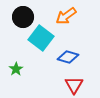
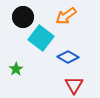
blue diamond: rotated 15 degrees clockwise
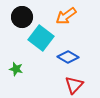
black circle: moved 1 px left
green star: rotated 24 degrees counterclockwise
red triangle: rotated 12 degrees clockwise
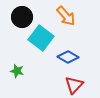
orange arrow: rotated 95 degrees counterclockwise
green star: moved 1 px right, 2 px down
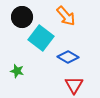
red triangle: rotated 12 degrees counterclockwise
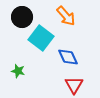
blue diamond: rotated 35 degrees clockwise
green star: moved 1 px right
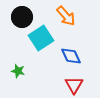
cyan square: rotated 20 degrees clockwise
blue diamond: moved 3 px right, 1 px up
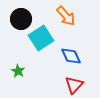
black circle: moved 1 px left, 2 px down
green star: rotated 16 degrees clockwise
red triangle: rotated 12 degrees clockwise
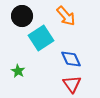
black circle: moved 1 px right, 3 px up
blue diamond: moved 3 px down
red triangle: moved 2 px left, 1 px up; rotated 18 degrees counterclockwise
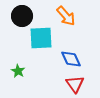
cyan square: rotated 30 degrees clockwise
red triangle: moved 3 px right
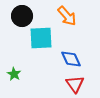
orange arrow: moved 1 px right
green star: moved 4 px left, 3 px down
